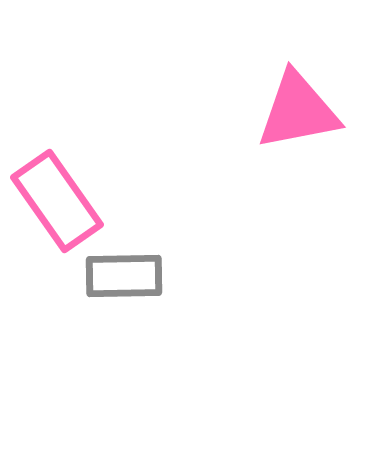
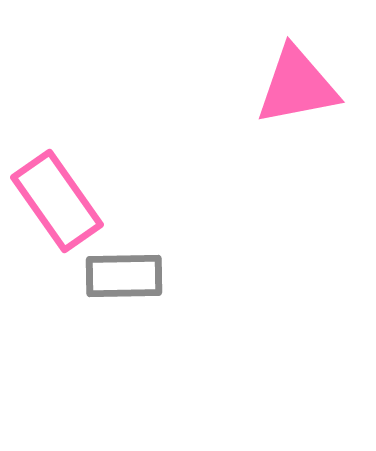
pink triangle: moved 1 px left, 25 px up
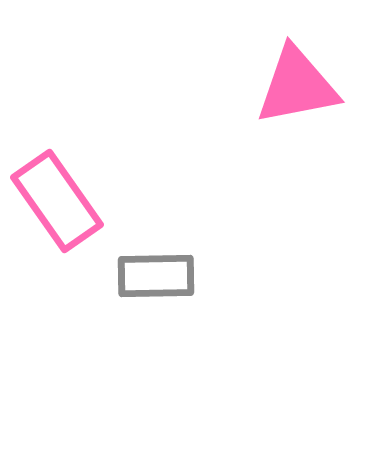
gray rectangle: moved 32 px right
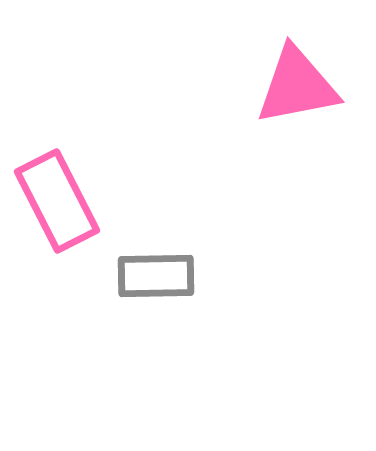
pink rectangle: rotated 8 degrees clockwise
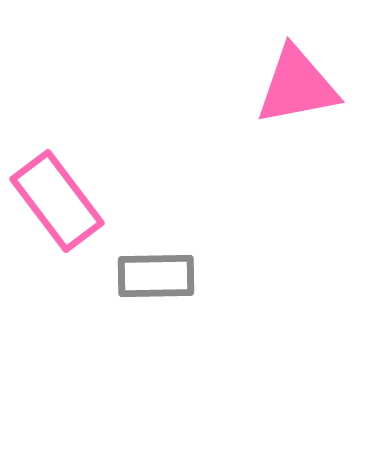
pink rectangle: rotated 10 degrees counterclockwise
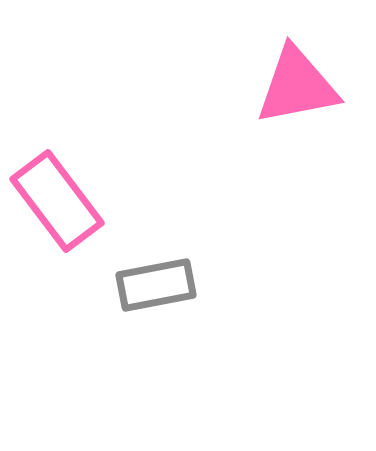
gray rectangle: moved 9 px down; rotated 10 degrees counterclockwise
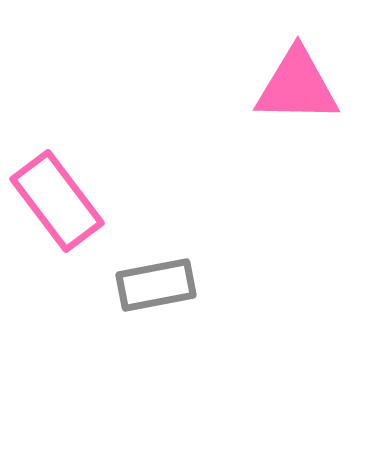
pink triangle: rotated 12 degrees clockwise
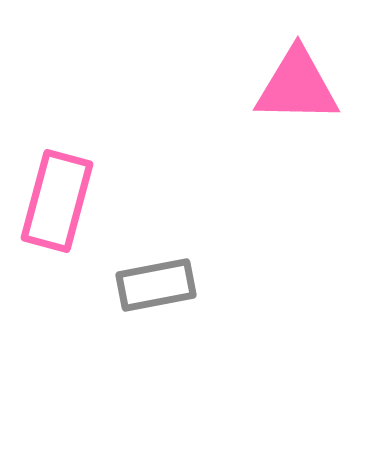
pink rectangle: rotated 52 degrees clockwise
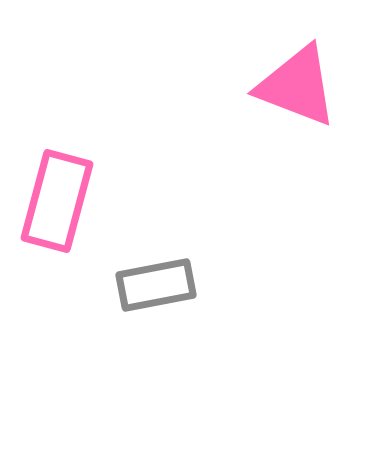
pink triangle: rotated 20 degrees clockwise
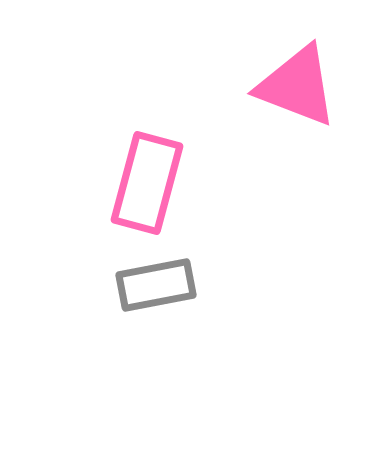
pink rectangle: moved 90 px right, 18 px up
